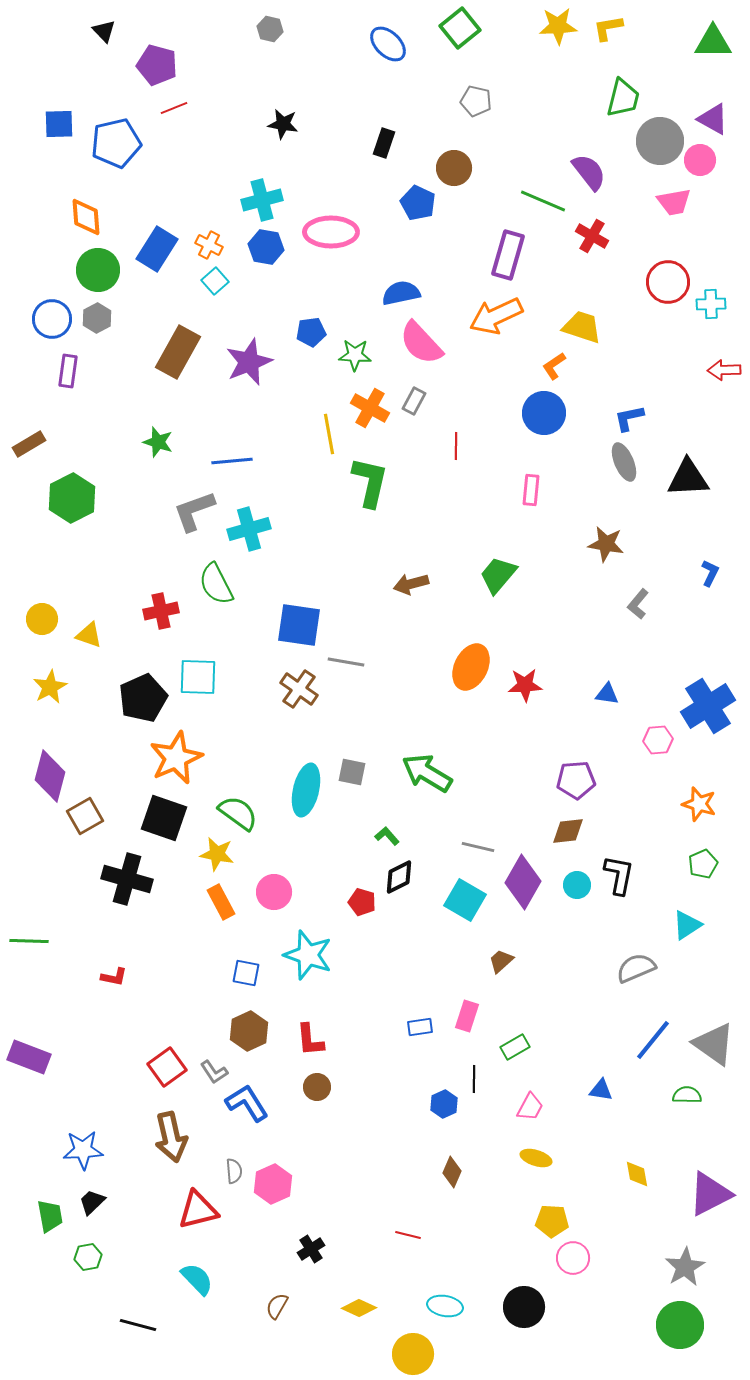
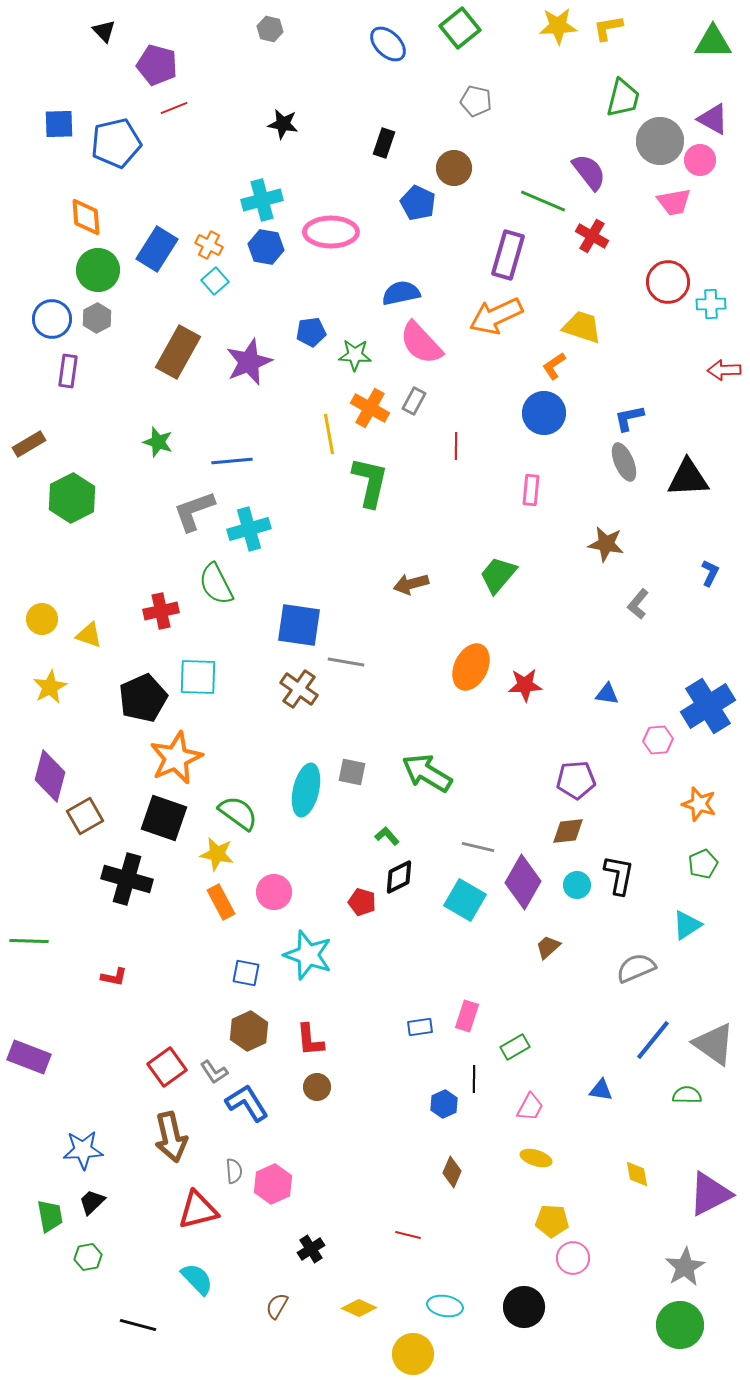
brown trapezoid at (501, 961): moved 47 px right, 14 px up
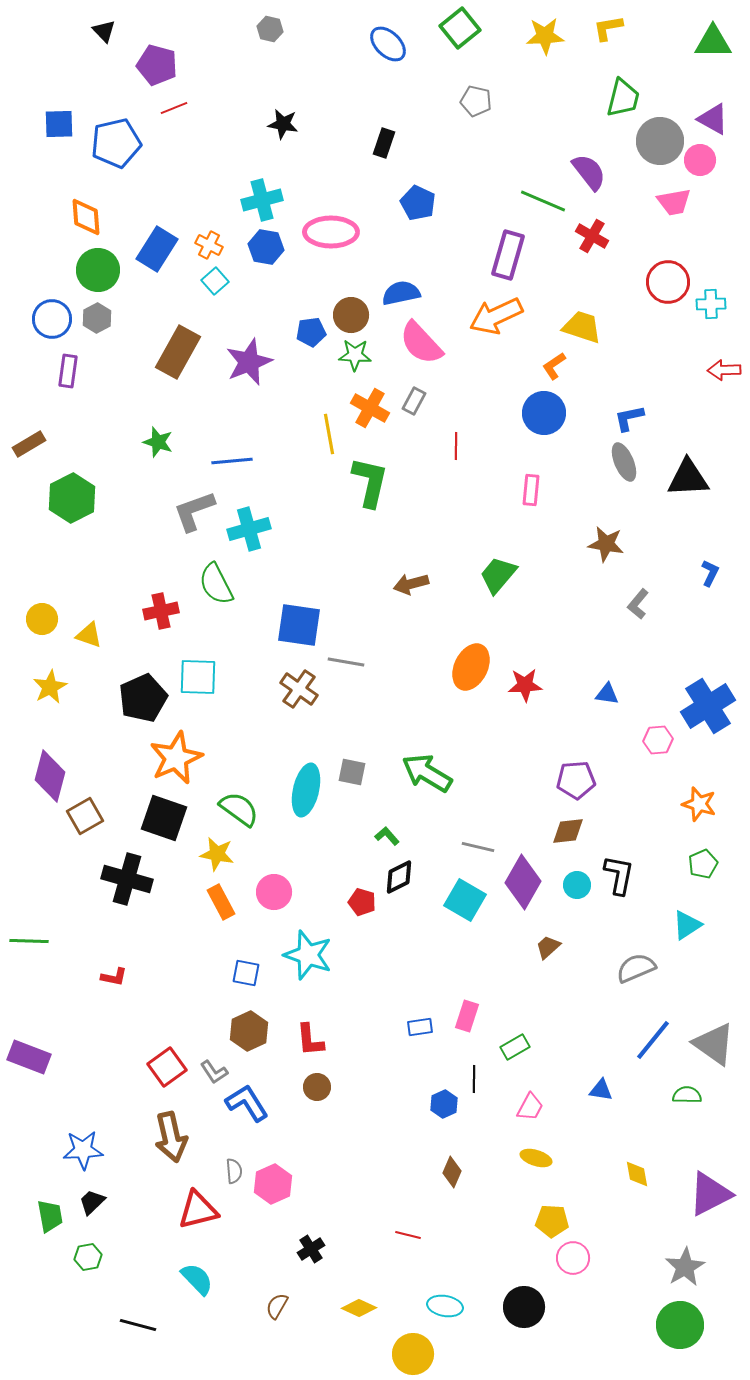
yellow star at (558, 26): moved 13 px left, 10 px down
brown circle at (454, 168): moved 103 px left, 147 px down
green semicircle at (238, 813): moved 1 px right, 4 px up
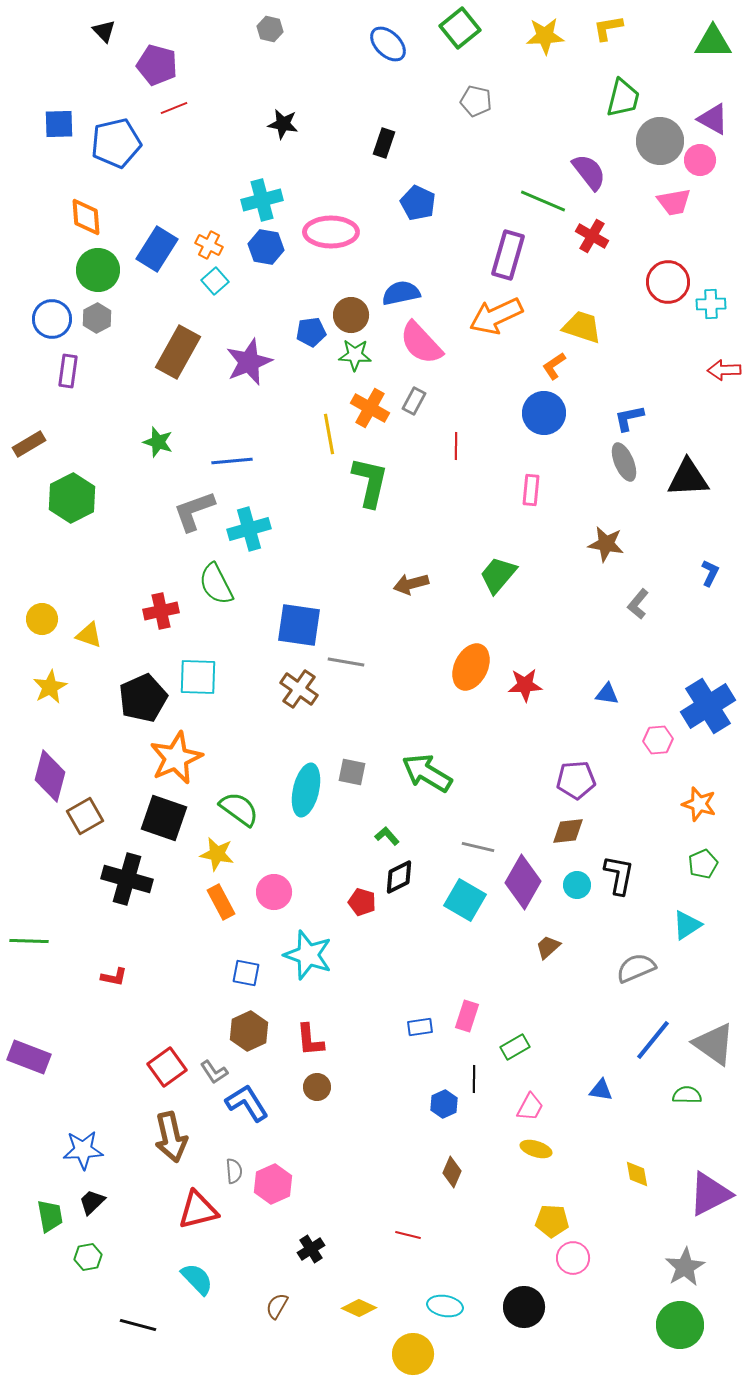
yellow ellipse at (536, 1158): moved 9 px up
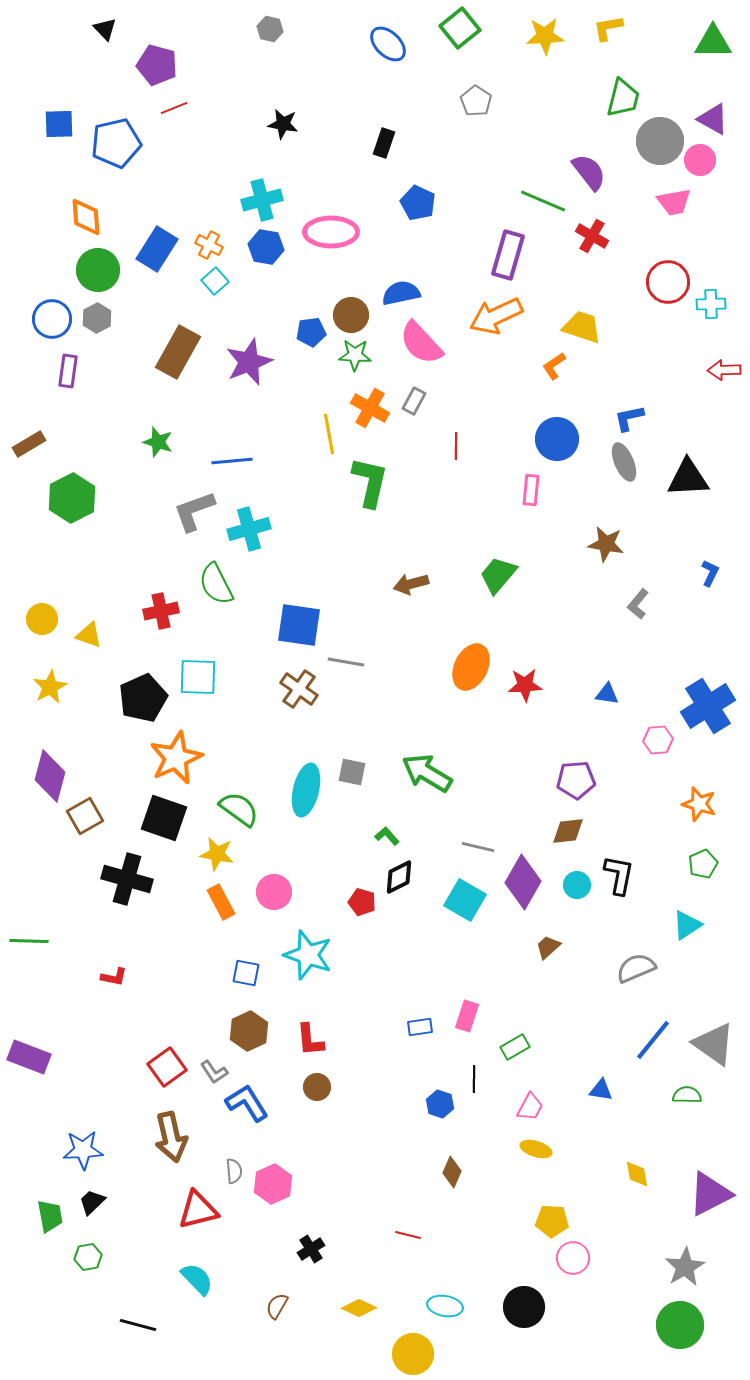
black triangle at (104, 31): moved 1 px right, 2 px up
gray pentagon at (476, 101): rotated 20 degrees clockwise
blue circle at (544, 413): moved 13 px right, 26 px down
blue hexagon at (444, 1104): moved 4 px left; rotated 16 degrees counterclockwise
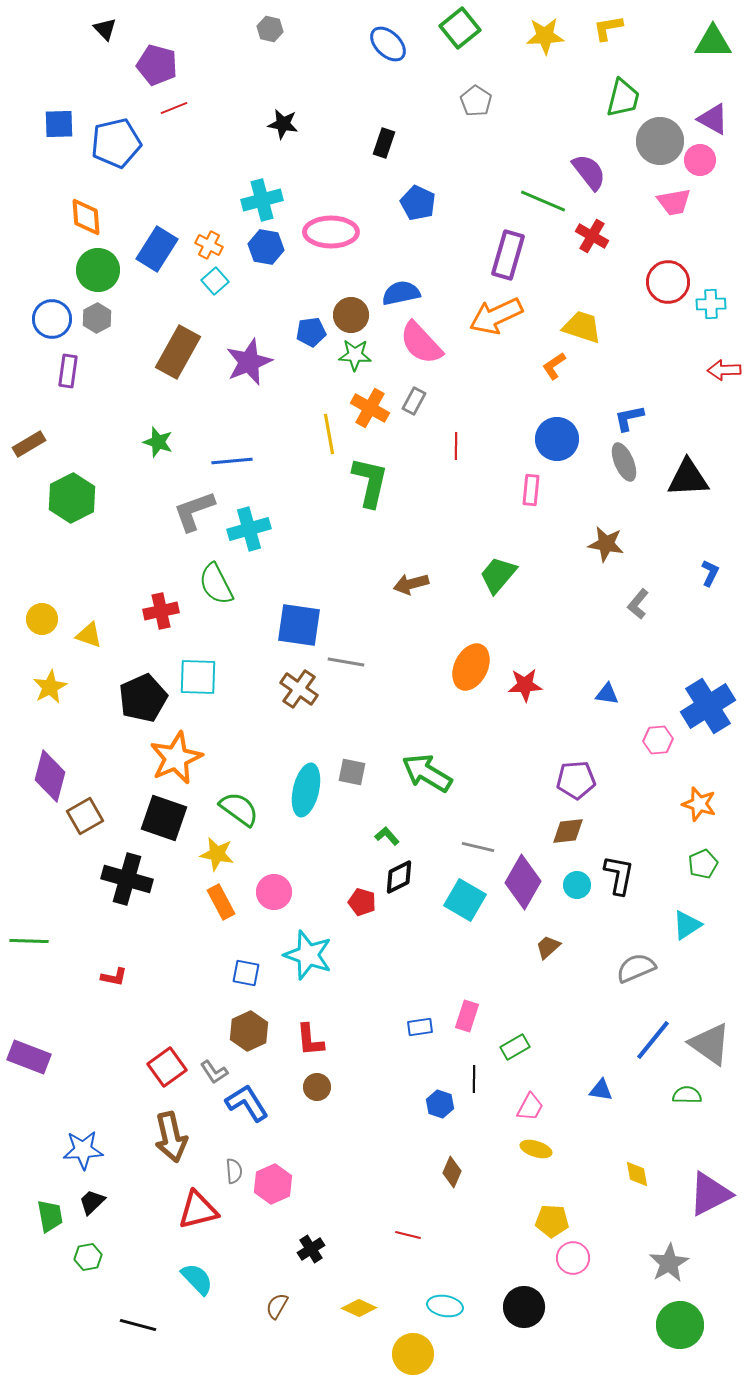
gray triangle at (714, 1044): moved 4 px left
gray star at (685, 1267): moved 16 px left, 4 px up
